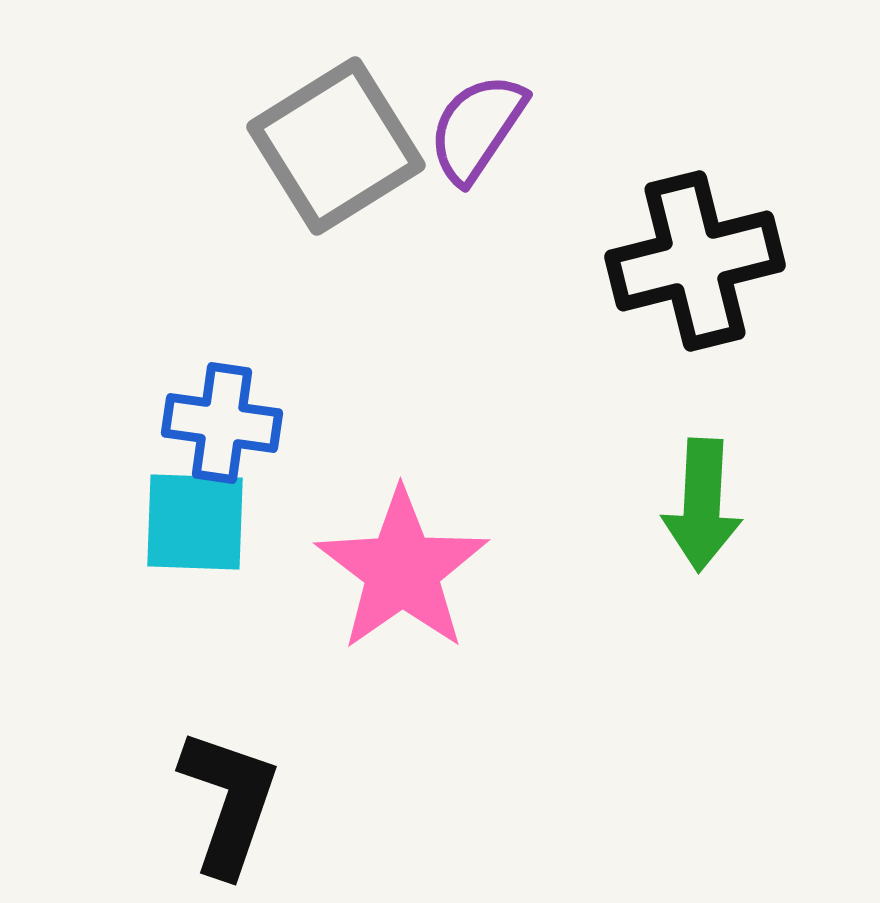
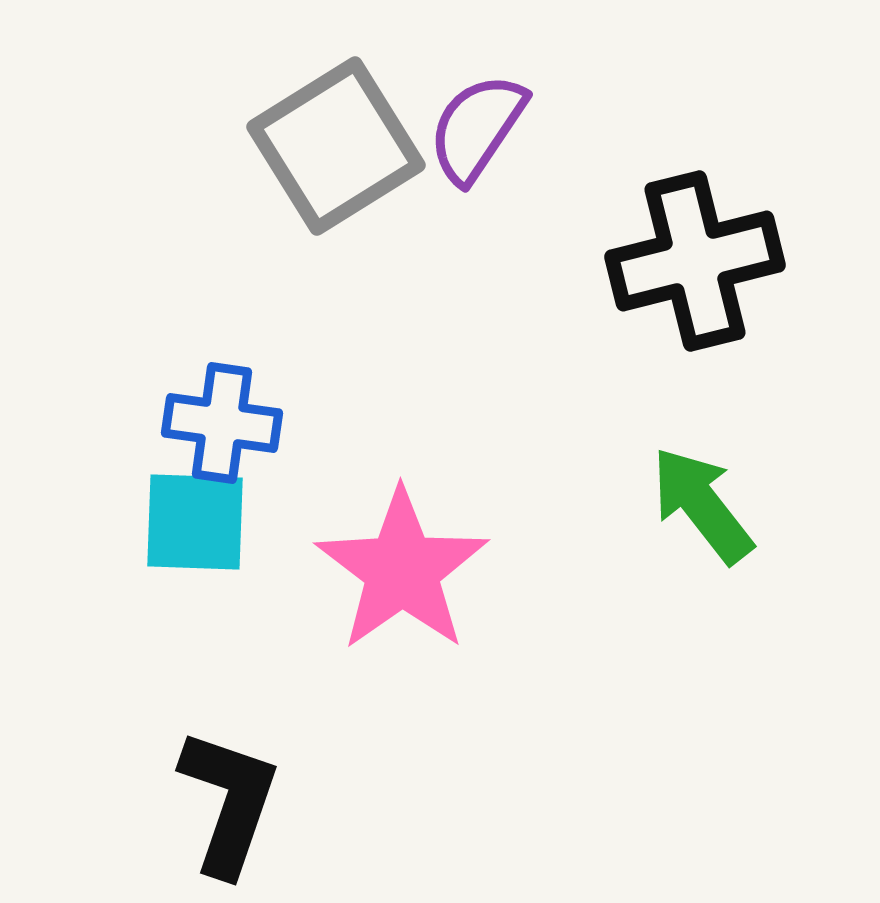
green arrow: rotated 139 degrees clockwise
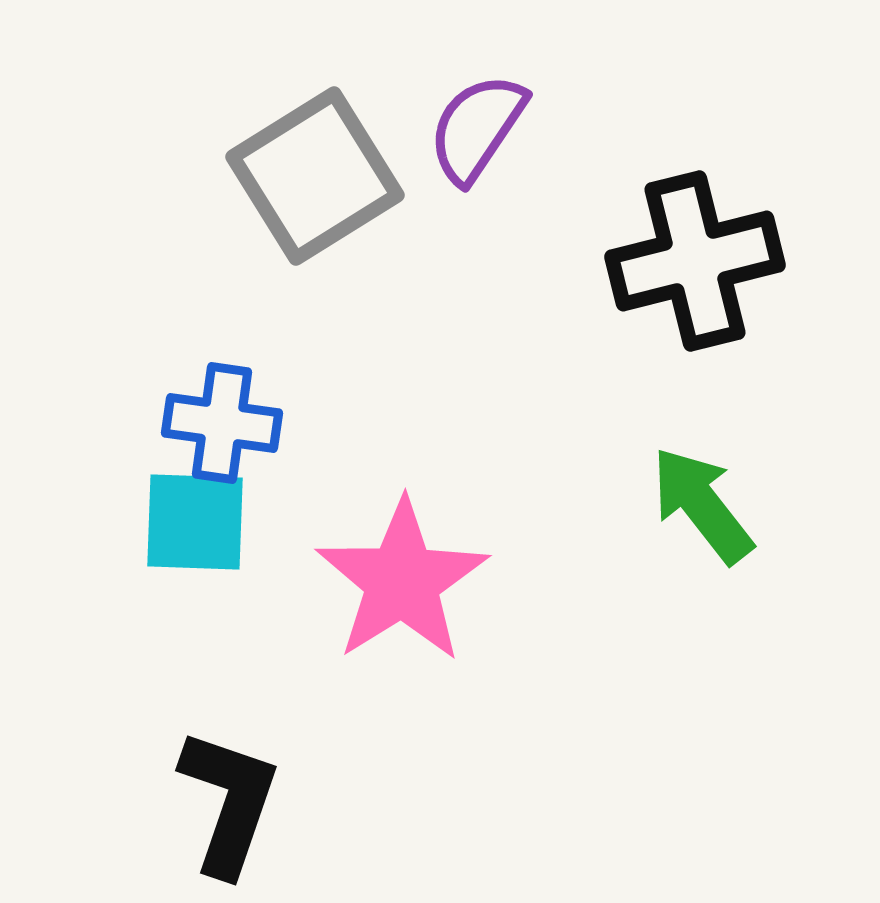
gray square: moved 21 px left, 30 px down
pink star: moved 11 px down; rotated 3 degrees clockwise
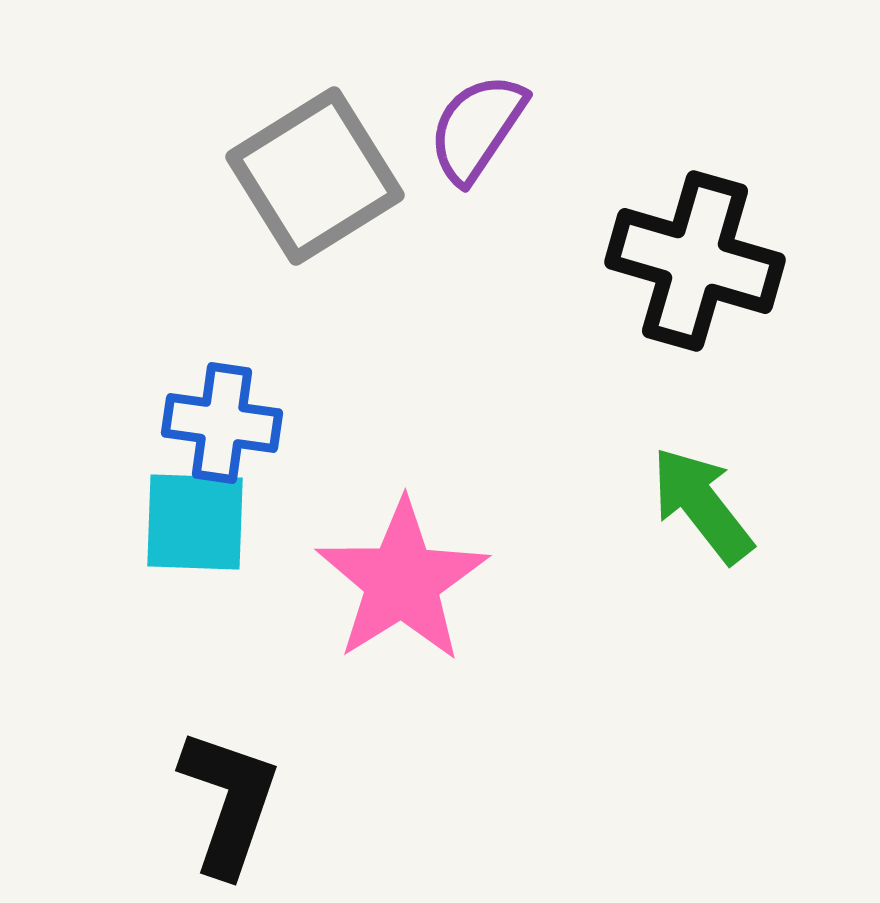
black cross: rotated 30 degrees clockwise
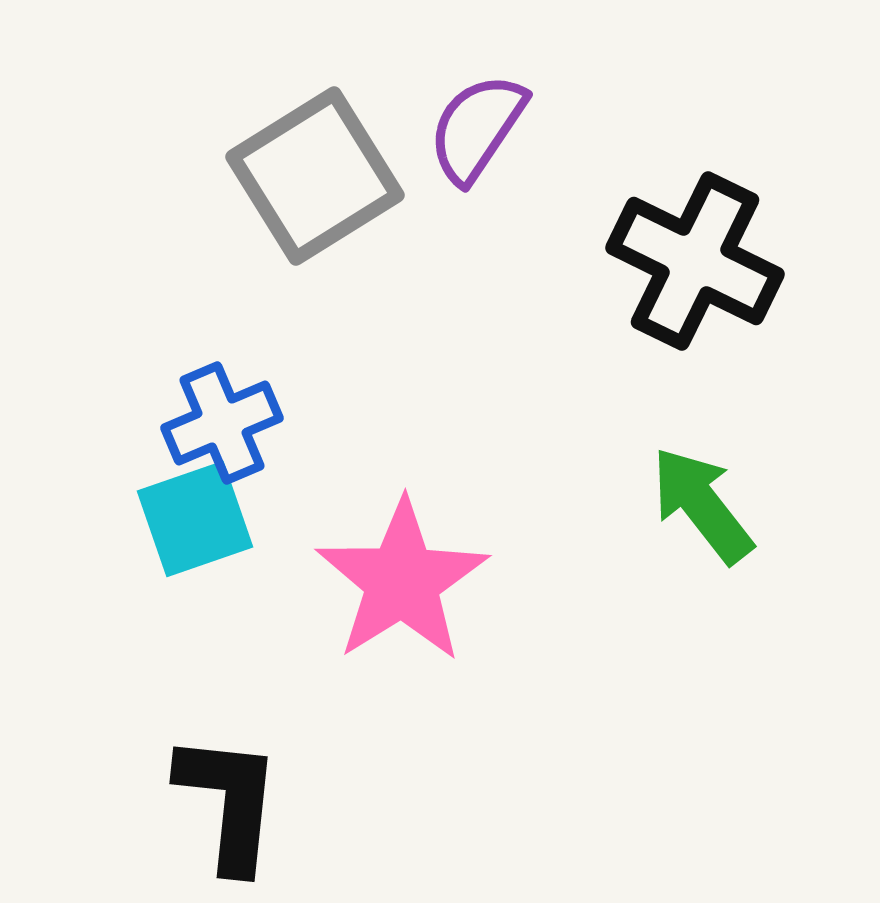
black cross: rotated 10 degrees clockwise
blue cross: rotated 31 degrees counterclockwise
cyan square: moved 3 px up; rotated 21 degrees counterclockwise
black L-shape: rotated 13 degrees counterclockwise
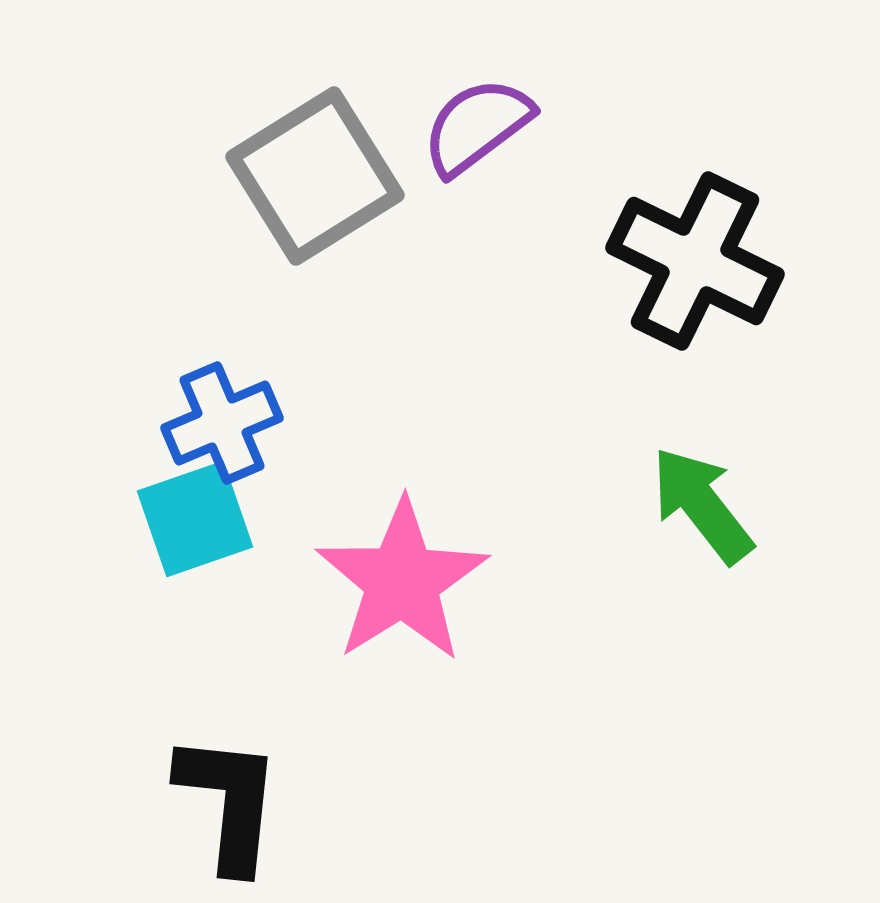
purple semicircle: moved 2 px up; rotated 19 degrees clockwise
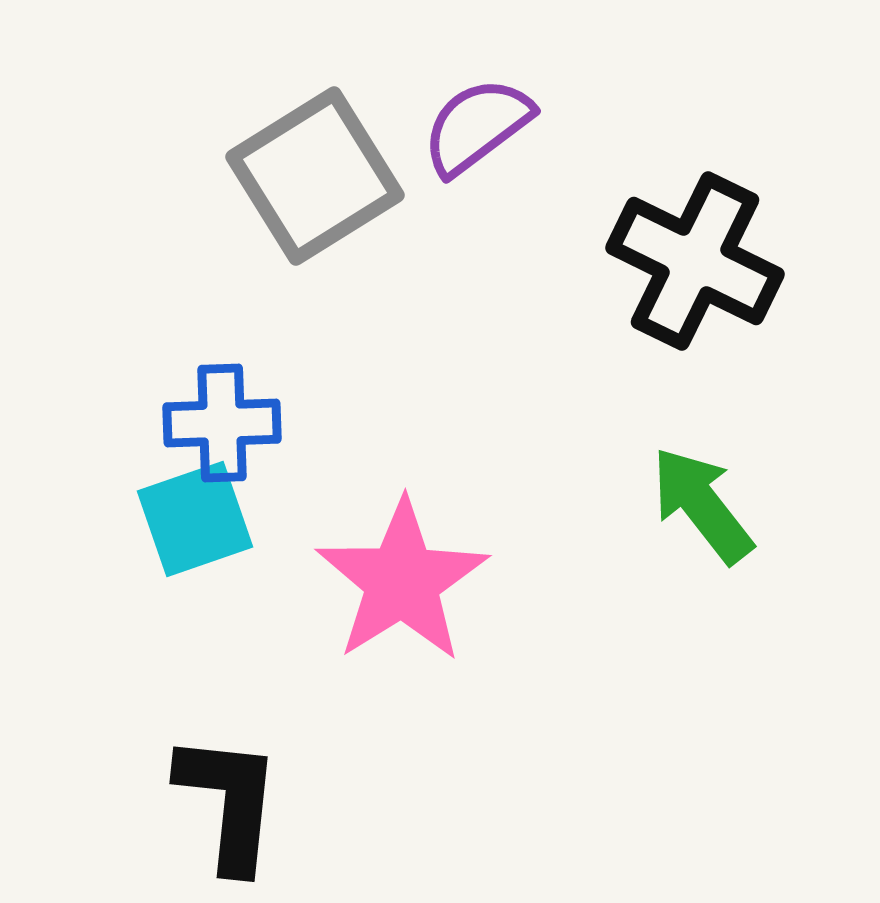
blue cross: rotated 21 degrees clockwise
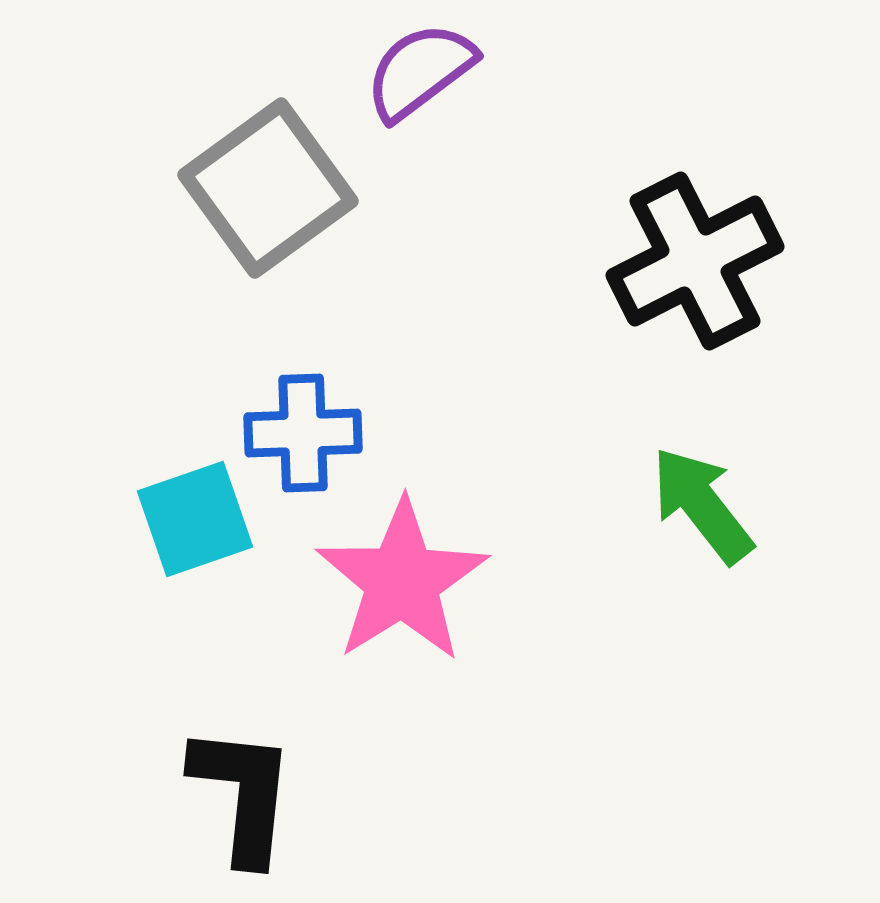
purple semicircle: moved 57 px left, 55 px up
gray square: moved 47 px left, 12 px down; rotated 4 degrees counterclockwise
black cross: rotated 37 degrees clockwise
blue cross: moved 81 px right, 10 px down
black L-shape: moved 14 px right, 8 px up
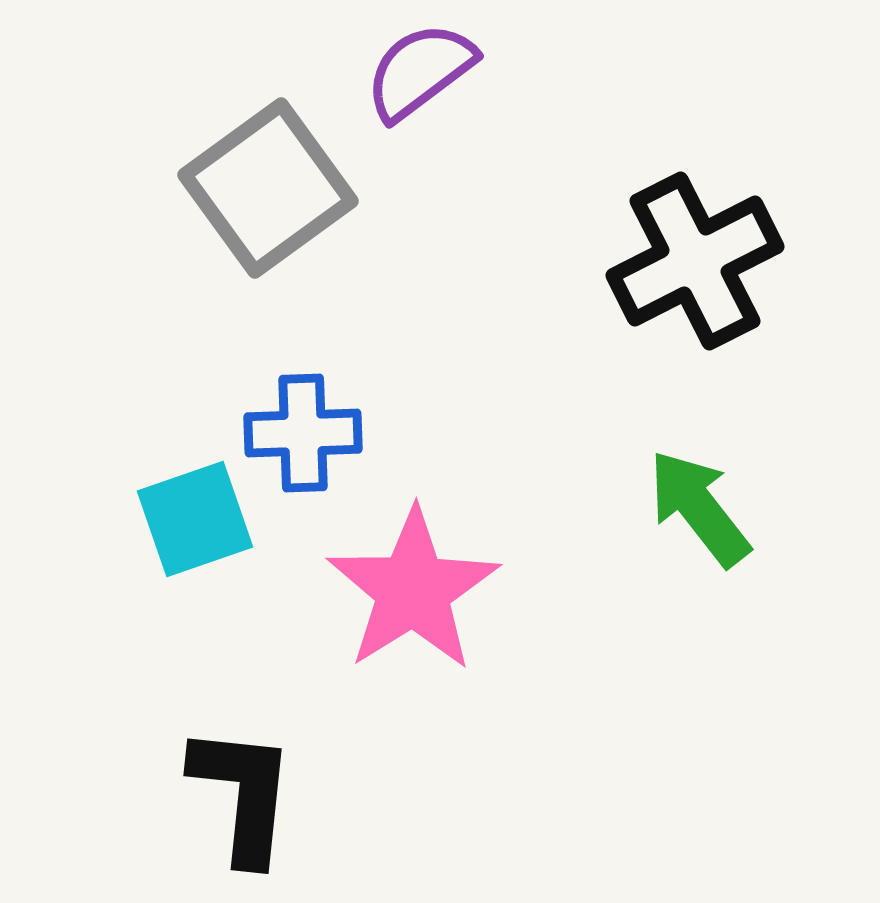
green arrow: moved 3 px left, 3 px down
pink star: moved 11 px right, 9 px down
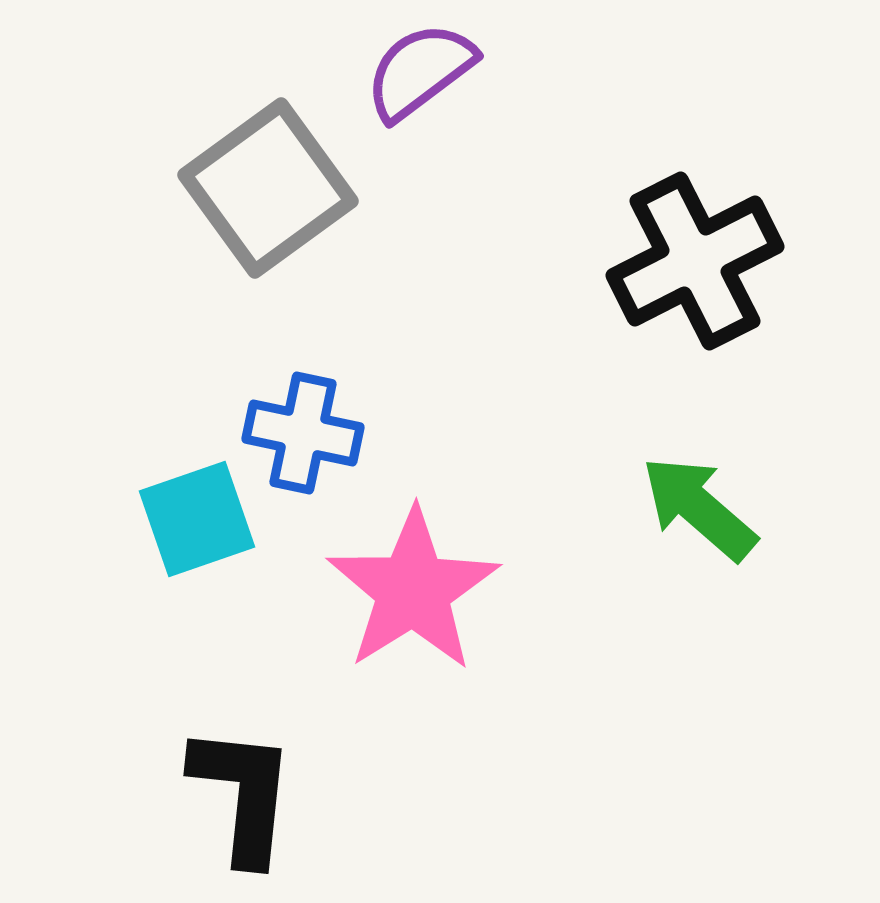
blue cross: rotated 14 degrees clockwise
green arrow: rotated 11 degrees counterclockwise
cyan square: moved 2 px right
